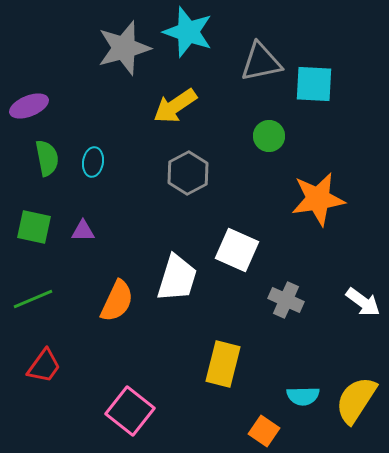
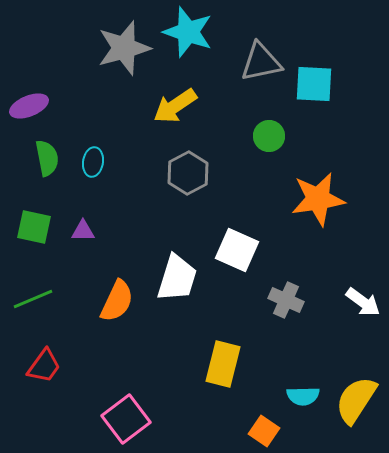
pink square: moved 4 px left, 8 px down; rotated 15 degrees clockwise
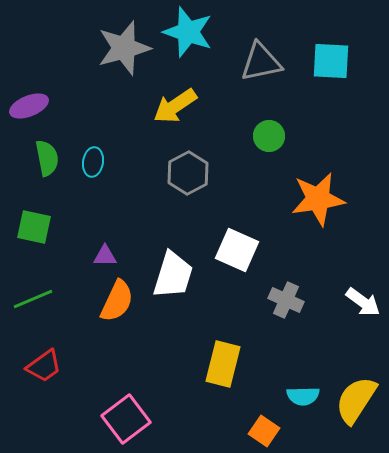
cyan square: moved 17 px right, 23 px up
purple triangle: moved 22 px right, 25 px down
white trapezoid: moved 4 px left, 3 px up
red trapezoid: rotated 18 degrees clockwise
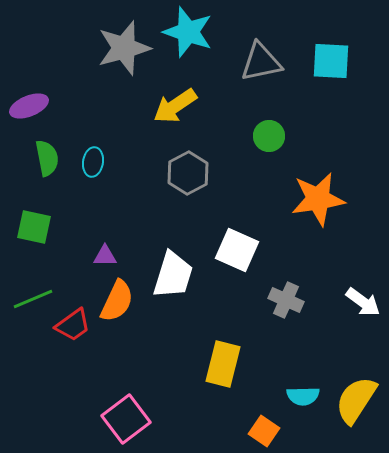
red trapezoid: moved 29 px right, 41 px up
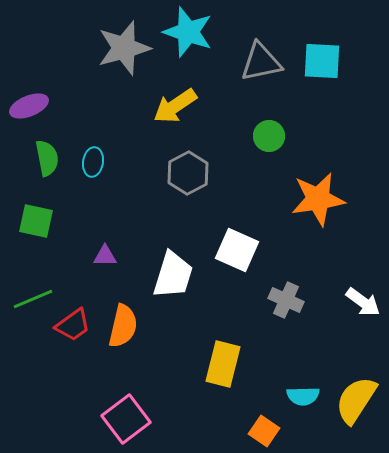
cyan square: moved 9 px left
green square: moved 2 px right, 6 px up
orange semicircle: moved 6 px right, 25 px down; rotated 12 degrees counterclockwise
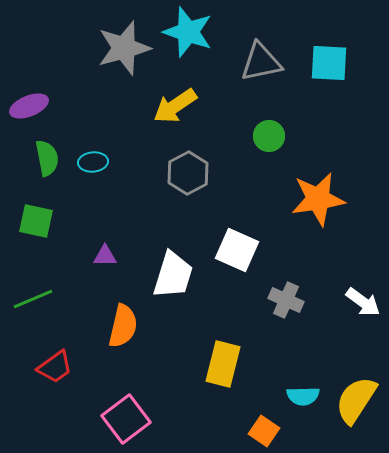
cyan square: moved 7 px right, 2 px down
cyan ellipse: rotated 76 degrees clockwise
red trapezoid: moved 18 px left, 42 px down
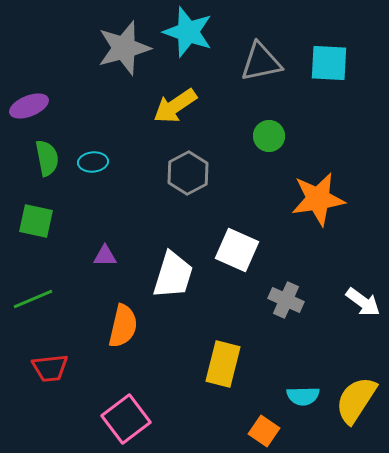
red trapezoid: moved 5 px left, 1 px down; rotated 30 degrees clockwise
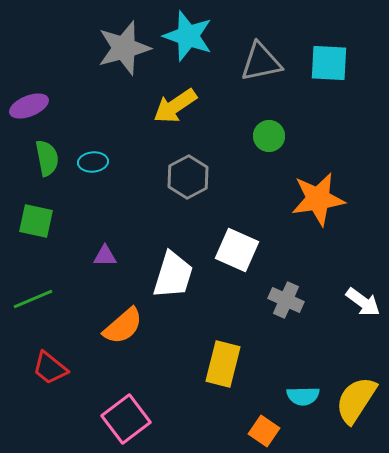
cyan star: moved 4 px down
gray hexagon: moved 4 px down
orange semicircle: rotated 36 degrees clockwise
red trapezoid: rotated 45 degrees clockwise
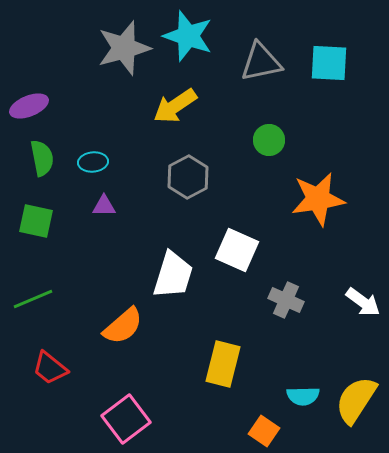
green circle: moved 4 px down
green semicircle: moved 5 px left
purple triangle: moved 1 px left, 50 px up
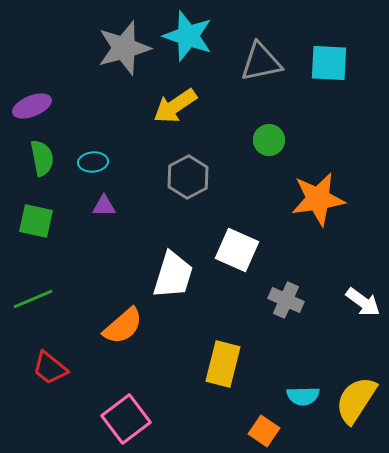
purple ellipse: moved 3 px right
